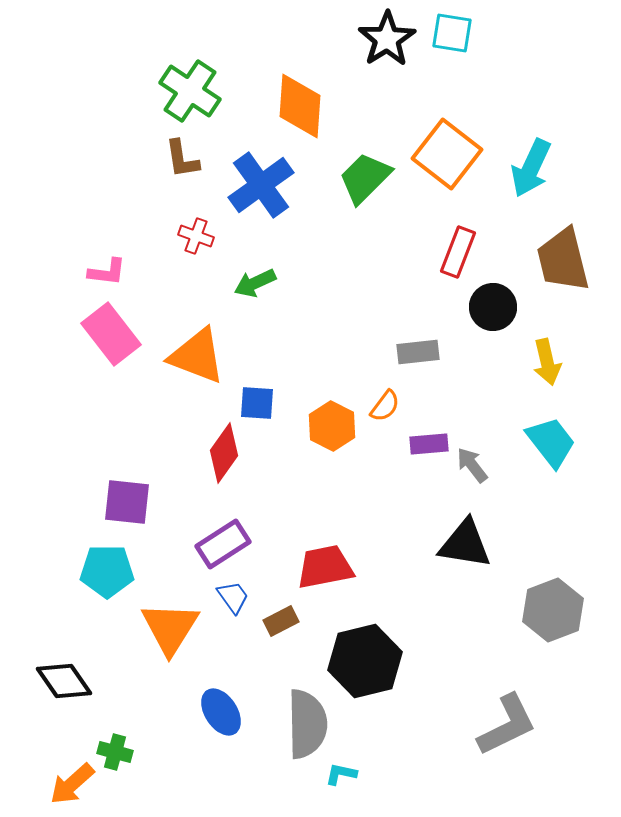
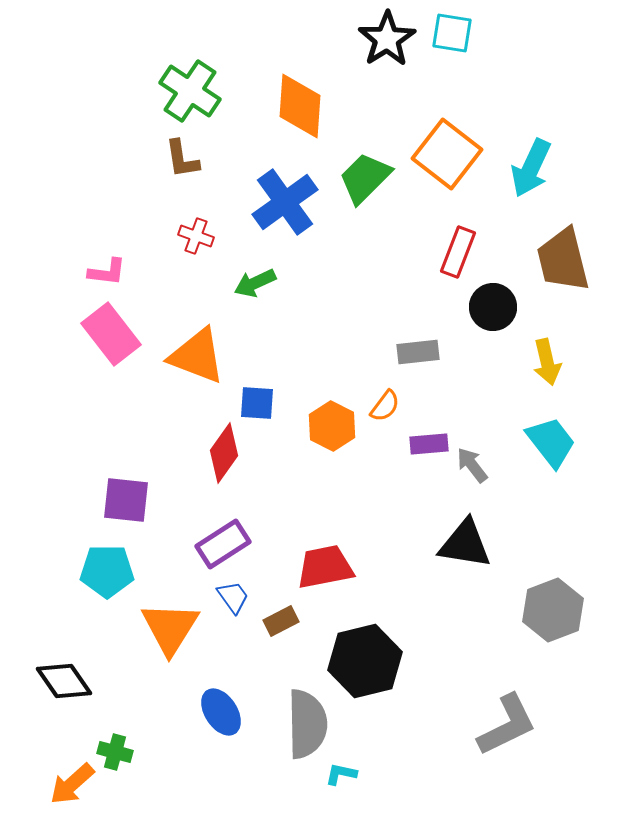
blue cross at (261, 185): moved 24 px right, 17 px down
purple square at (127, 502): moved 1 px left, 2 px up
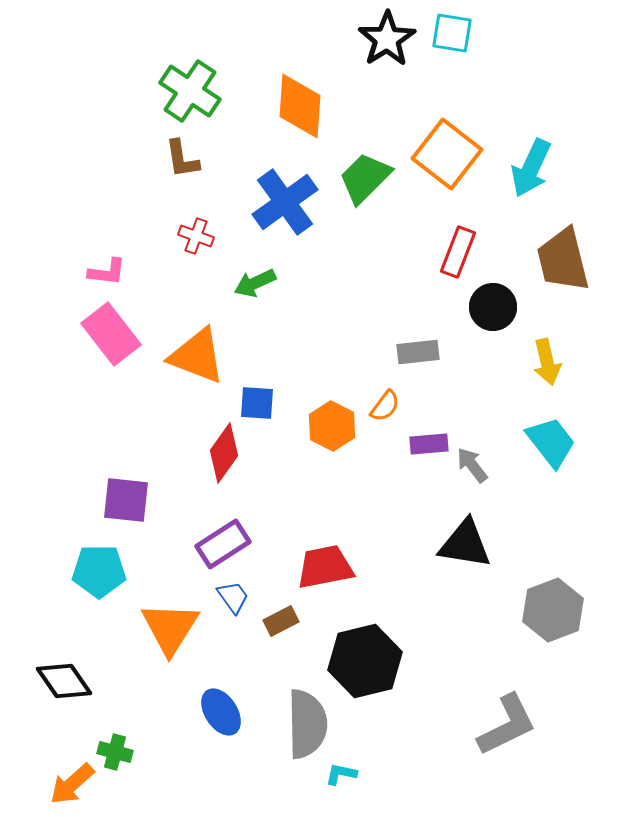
cyan pentagon at (107, 571): moved 8 px left
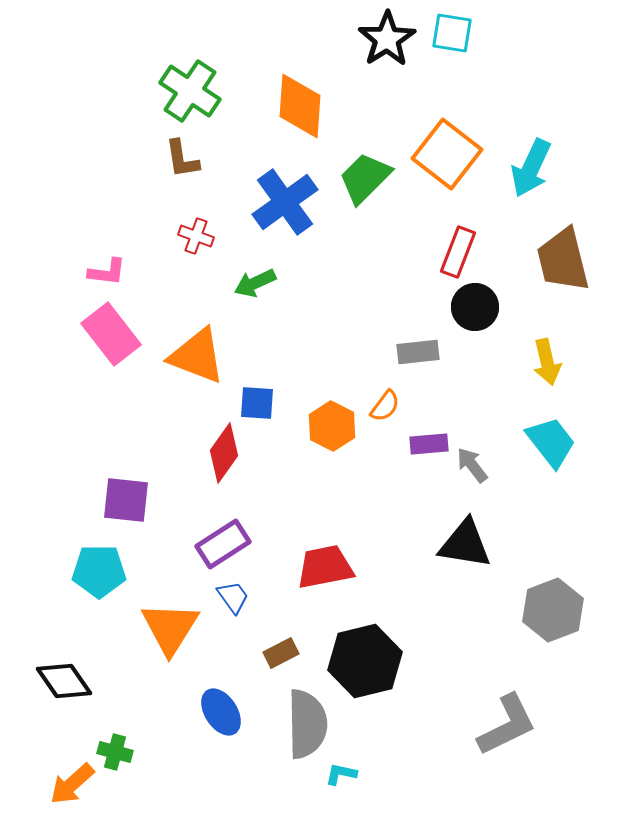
black circle at (493, 307): moved 18 px left
brown rectangle at (281, 621): moved 32 px down
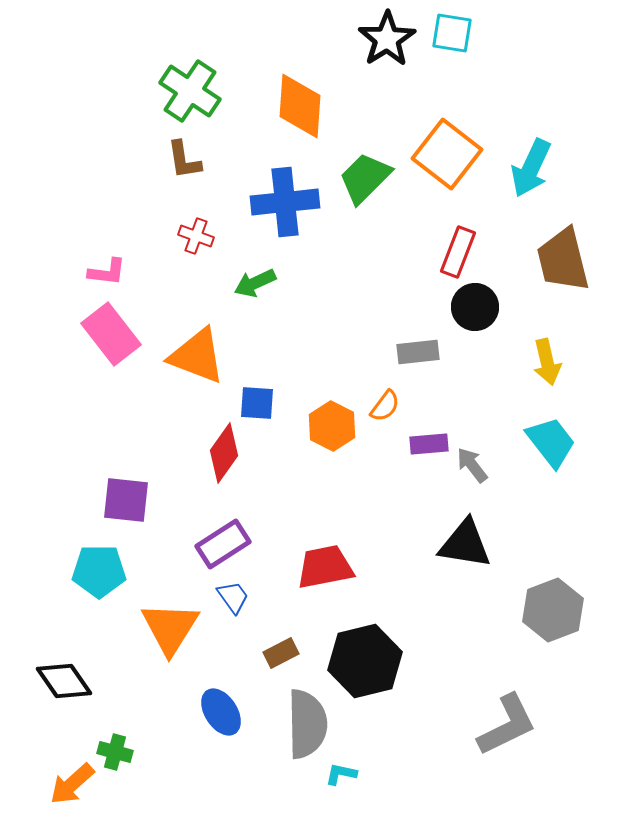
brown L-shape at (182, 159): moved 2 px right, 1 px down
blue cross at (285, 202): rotated 30 degrees clockwise
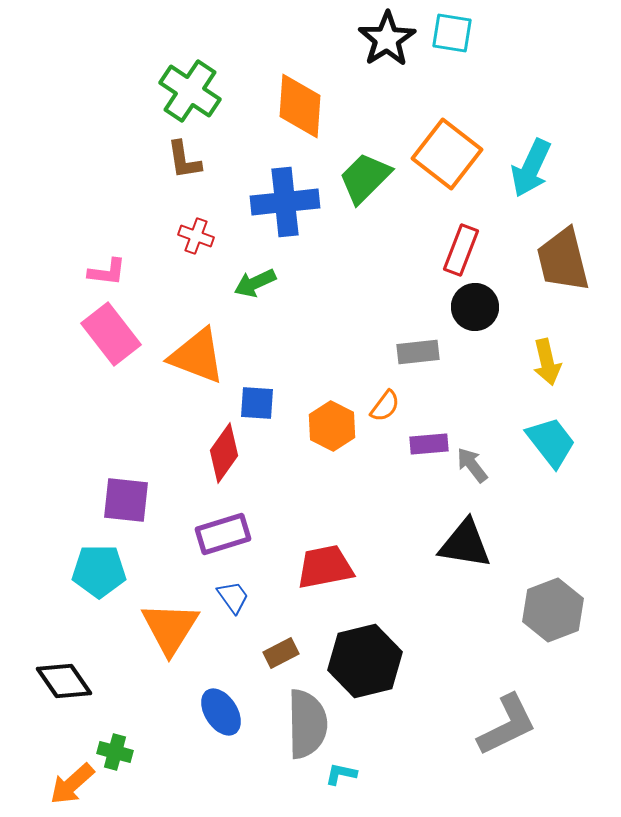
red rectangle at (458, 252): moved 3 px right, 2 px up
purple rectangle at (223, 544): moved 10 px up; rotated 16 degrees clockwise
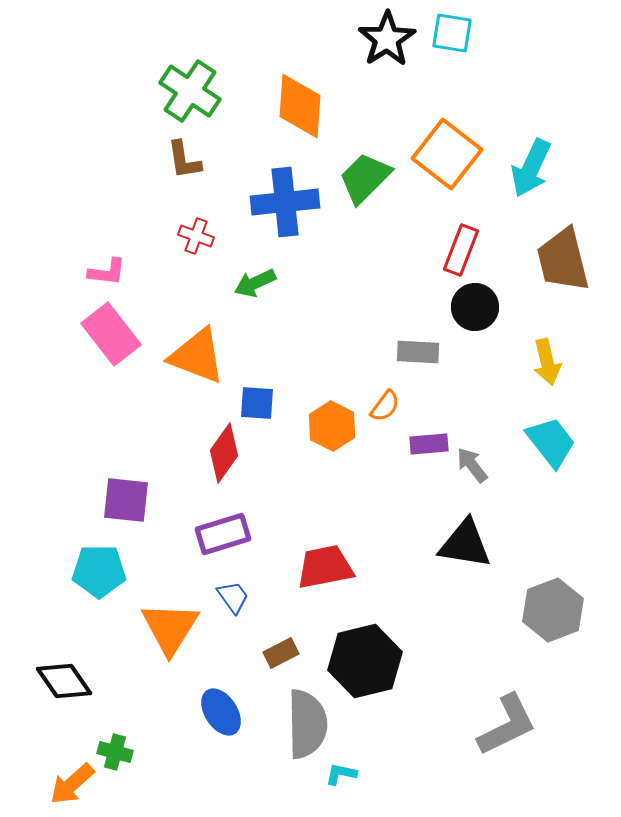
gray rectangle at (418, 352): rotated 9 degrees clockwise
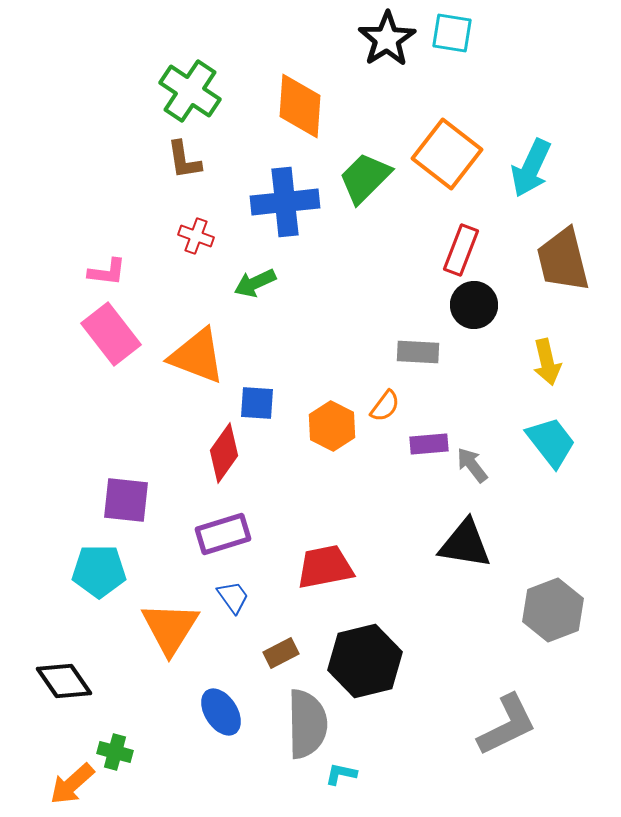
black circle at (475, 307): moved 1 px left, 2 px up
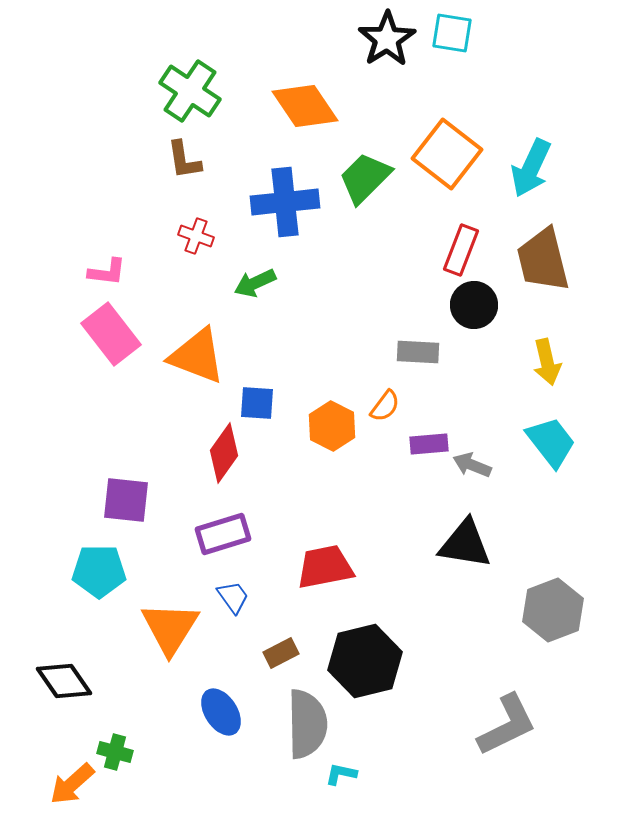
orange diamond at (300, 106): moved 5 px right; rotated 38 degrees counterclockwise
brown trapezoid at (563, 260): moved 20 px left
gray arrow at (472, 465): rotated 30 degrees counterclockwise
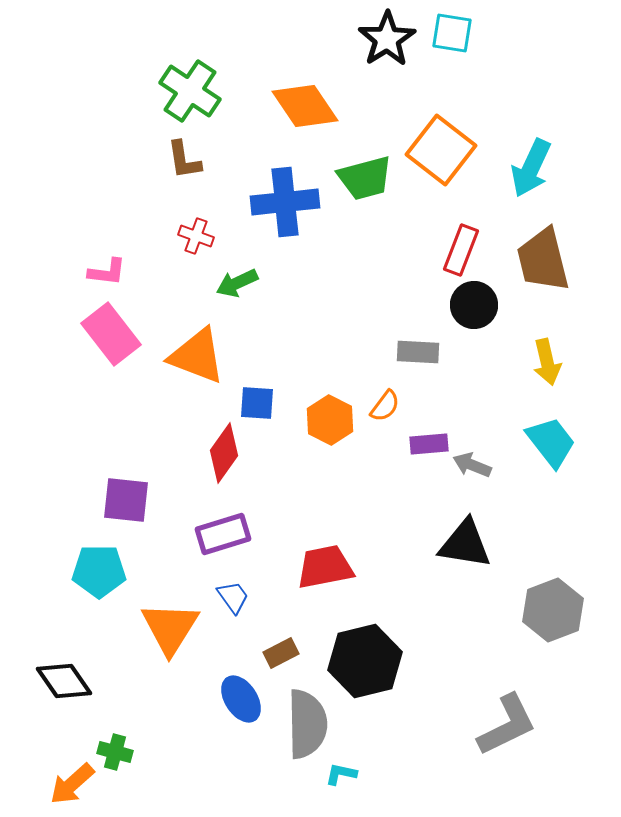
orange square at (447, 154): moved 6 px left, 4 px up
green trapezoid at (365, 178): rotated 150 degrees counterclockwise
green arrow at (255, 283): moved 18 px left
orange hexagon at (332, 426): moved 2 px left, 6 px up
blue ellipse at (221, 712): moved 20 px right, 13 px up
